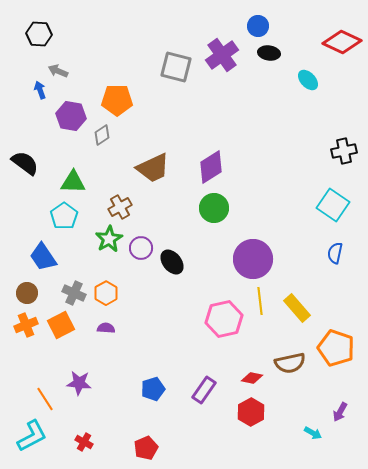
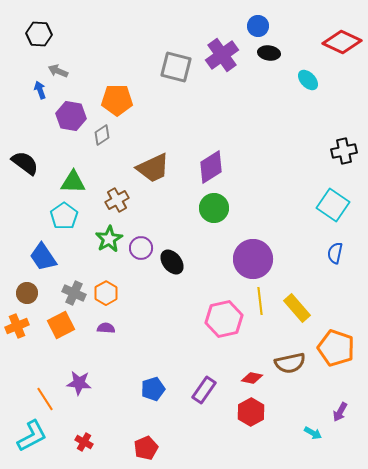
brown cross at (120, 207): moved 3 px left, 7 px up
orange cross at (26, 325): moved 9 px left, 1 px down
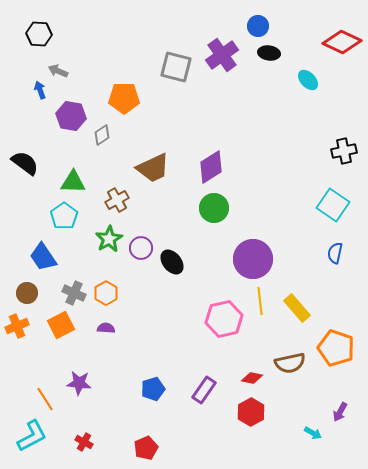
orange pentagon at (117, 100): moved 7 px right, 2 px up
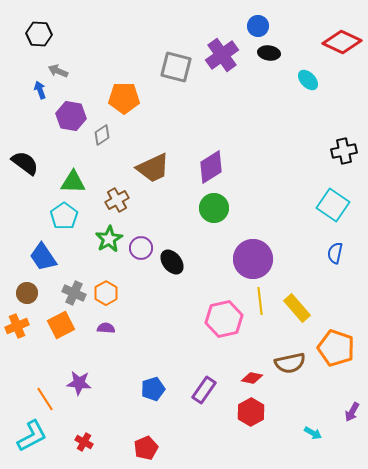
purple arrow at (340, 412): moved 12 px right
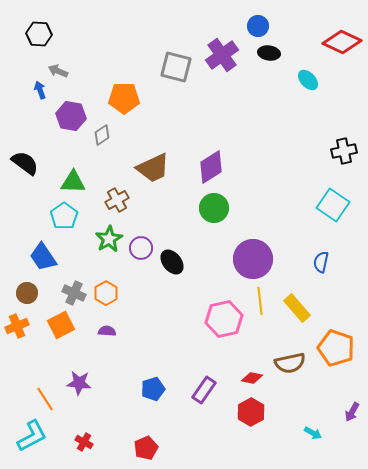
blue semicircle at (335, 253): moved 14 px left, 9 px down
purple semicircle at (106, 328): moved 1 px right, 3 px down
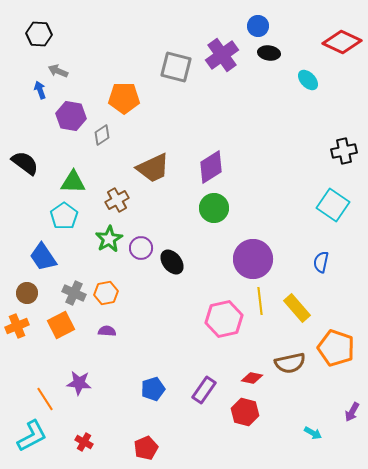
orange hexagon at (106, 293): rotated 20 degrees clockwise
red hexagon at (251, 412): moved 6 px left; rotated 16 degrees counterclockwise
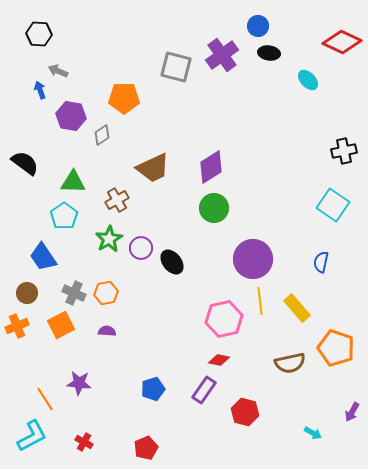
red diamond at (252, 378): moved 33 px left, 18 px up
